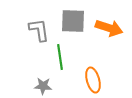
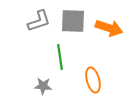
gray L-shape: moved 9 px up; rotated 80 degrees clockwise
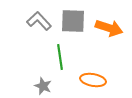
gray L-shape: rotated 115 degrees counterclockwise
orange ellipse: rotated 65 degrees counterclockwise
gray star: rotated 18 degrees clockwise
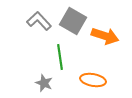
gray square: rotated 28 degrees clockwise
orange arrow: moved 4 px left, 8 px down
gray star: moved 1 px right, 3 px up
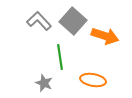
gray square: rotated 12 degrees clockwise
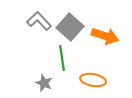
gray square: moved 3 px left, 6 px down
green line: moved 2 px right, 1 px down
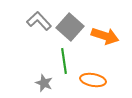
green line: moved 2 px right, 3 px down
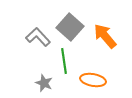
gray L-shape: moved 1 px left, 16 px down
orange arrow: rotated 148 degrees counterclockwise
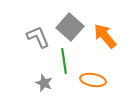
gray L-shape: rotated 20 degrees clockwise
